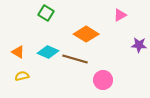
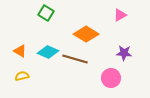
purple star: moved 15 px left, 8 px down
orange triangle: moved 2 px right, 1 px up
pink circle: moved 8 px right, 2 px up
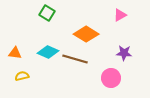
green square: moved 1 px right
orange triangle: moved 5 px left, 2 px down; rotated 24 degrees counterclockwise
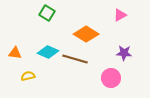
yellow semicircle: moved 6 px right
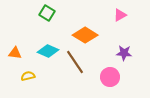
orange diamond: moved 1 px left, 1 px down
cyan diamond: moved 1 px up
brown line: moved 3 px down; rotated 40 degrees clockwise
pink circle: moved 1 px left, 1 px up
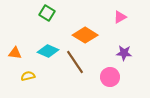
pink triangle: moved 2 px down
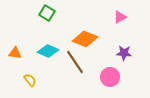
orange diamond: moved 4 px down; rotated 10 degrees counterclockwise
yellow semicircle: moved 2 px right, 4 px down; rotated 64 degrees clockwise
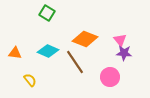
pink triangle: moved 23 px down; rotated 40 degrees counterclockwise
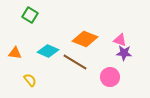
green square: moved 17 px left, 2 px down
pink triangle: rotated 32 degrees counterclockwise
brown line: rotated 25 degrees counterclockwise
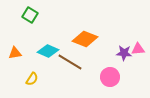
pink triangle: moved 18 px right, 9 px down; rotated 24 degrees counterclockwise
orange triangle: rotated 16 degrees counterclockwise
brown line: moved 5 px left
yellow semicircle: moved 2 px right, 1 px up; rotated 72 degrees clockwise
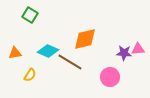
orange diamond: rotated 35 degrees counterclockwise
yellow semicircle: moved 2 px left, 4 px up
